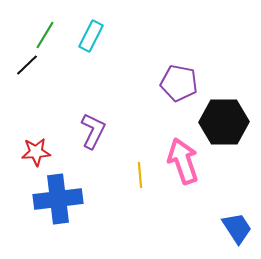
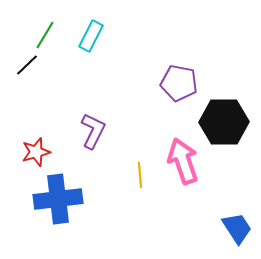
red star: rotated 12 degrees counterclockwise
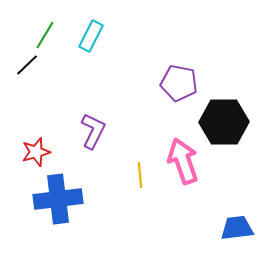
blue trapezoid: rotated 64 degrees counterclockwise
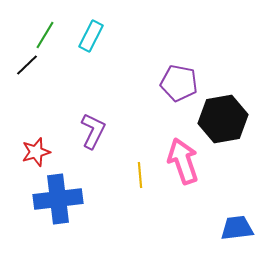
black hexagon: moved 1 px left, 3 px up; rotated 9 degrees counterclockwise
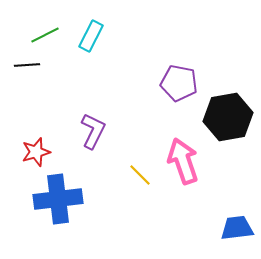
green line: rotated 32 degrees clockwise
black line: rotated 40 degrees clockwise
black hexagon: moved 5 px right, 2 px up
yellow line: rotated 40 degrees counterclockwise
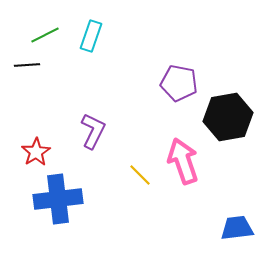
cyan rectangle: rotated 8 degrees counterclockwise
red star: rotated 16 degrees counterclockwise
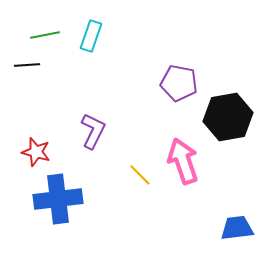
green line: rotated 16 degrees clockwise
red star: rotated 24 degrees counterclockwise
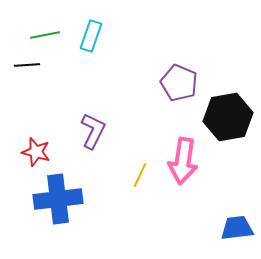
purple pentagon: rotated 12 degrees clockwise
pink arrow: rotated 153 degrees counterclockwise
yellow line: rotated 70 degrees clockwise
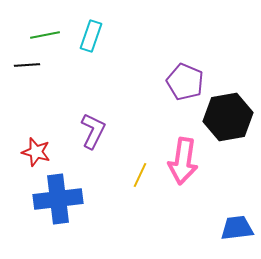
purple pentagon: moved 6 px right, 1 px up
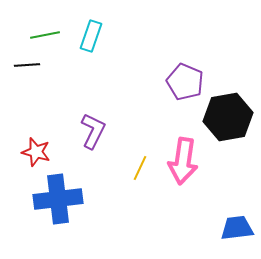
yellow line: moved 7 px up
